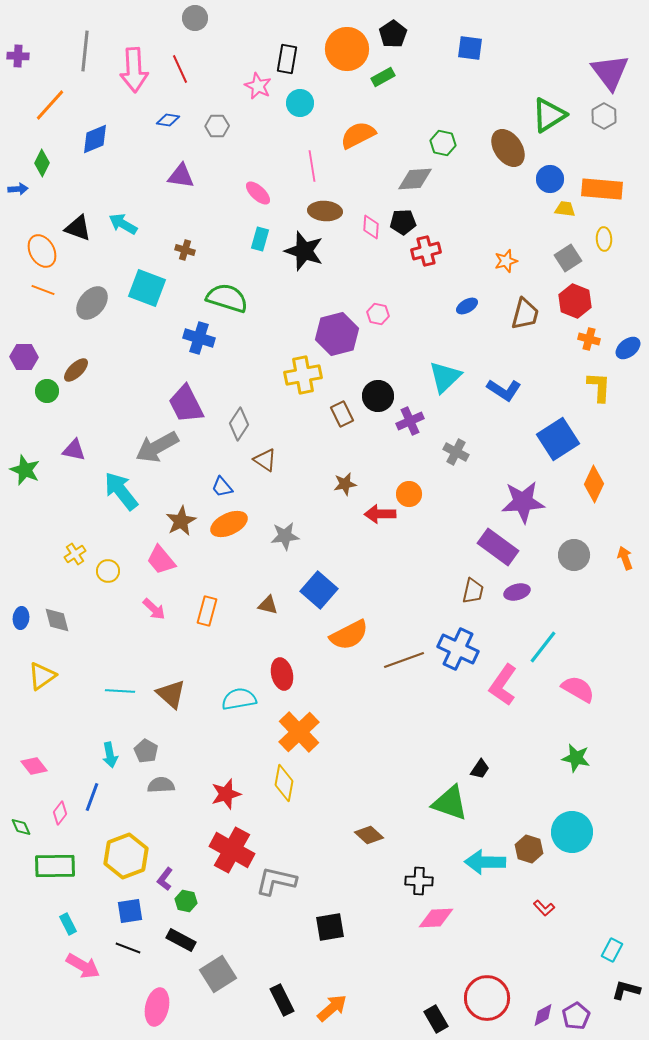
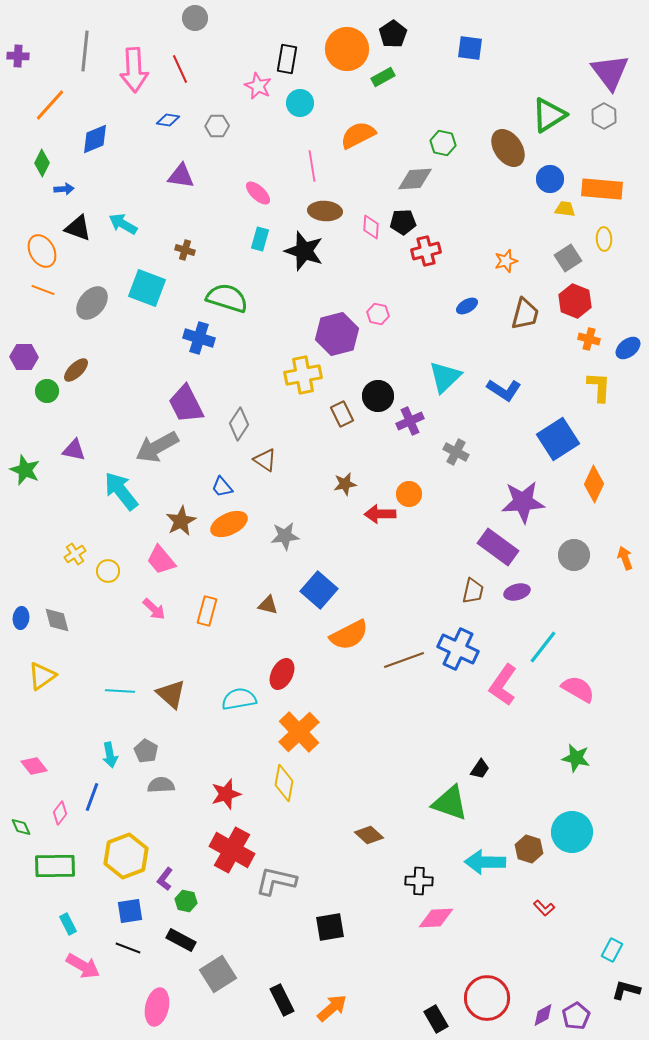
blue arrow at (18, 189): moved 46 px right
red ellipse at (282, 674): rotated 40 degrees clockwise
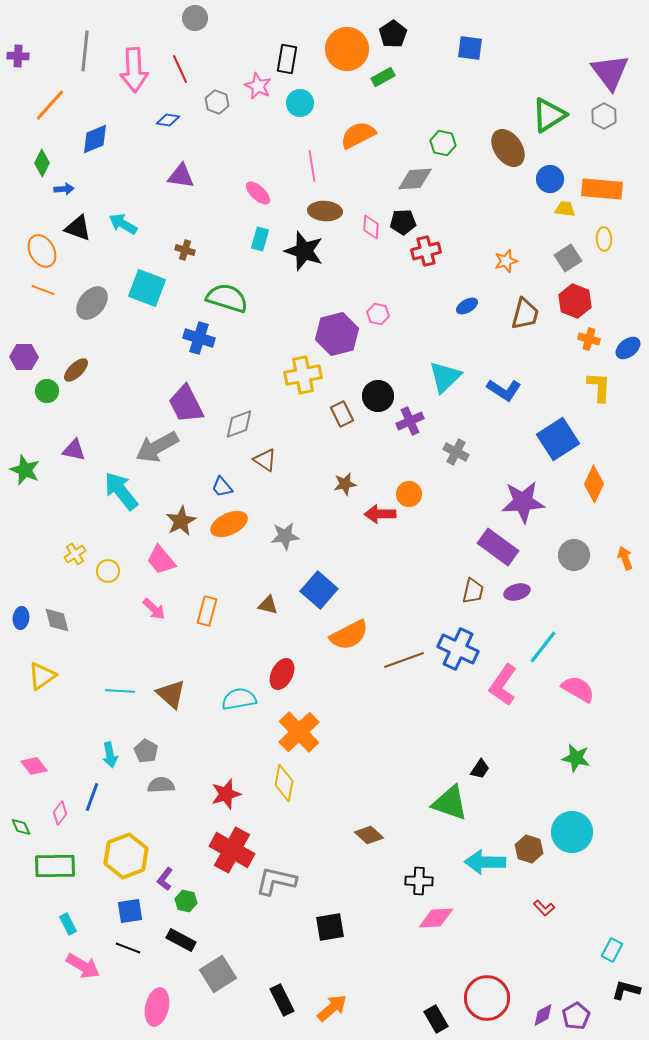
gray hexagon at (217, 126): moved 24 px up; rotated 20 degrees clockwise
gray diamond at (239, 424): rotated 36 degrees clockwise
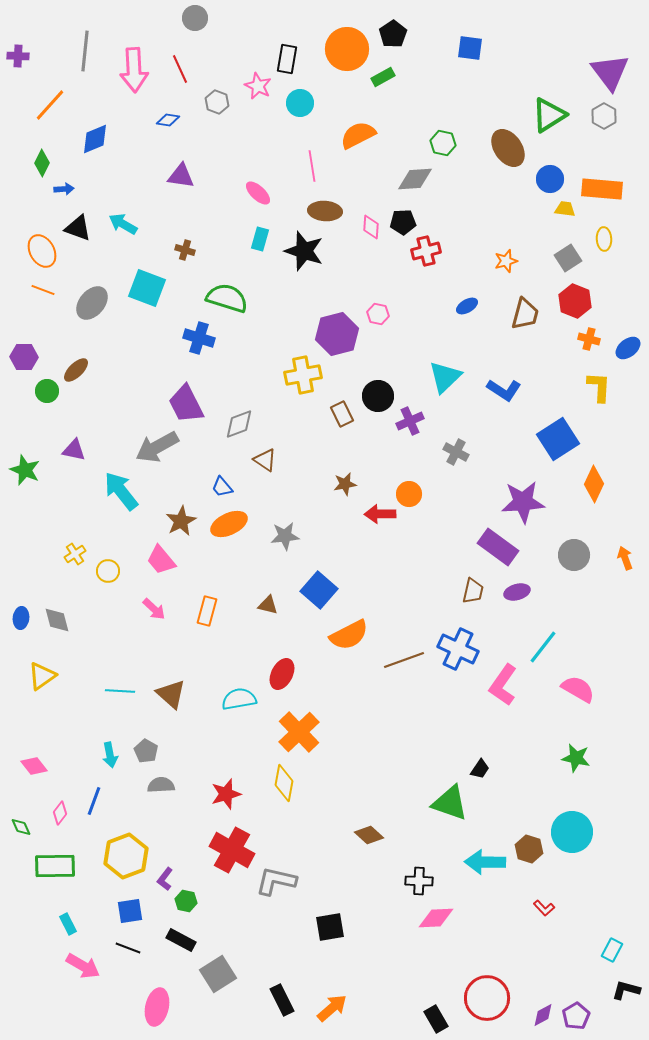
blue line at (92, 797): moved 2 px right, 4 px down
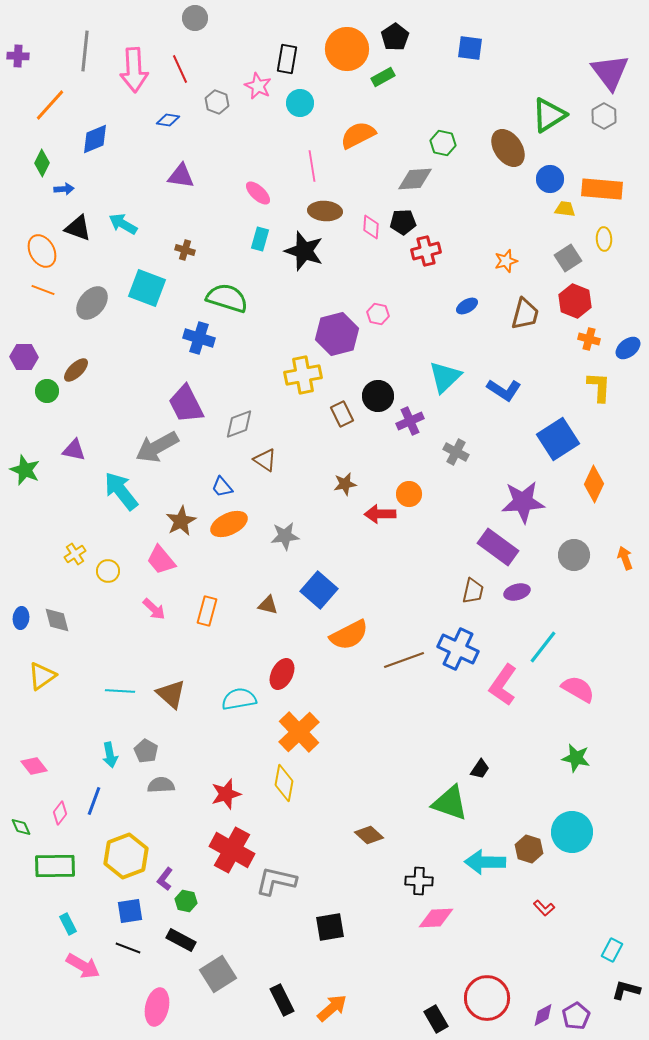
black pentagon at (393, 34): moved 2 px right, 3 px down
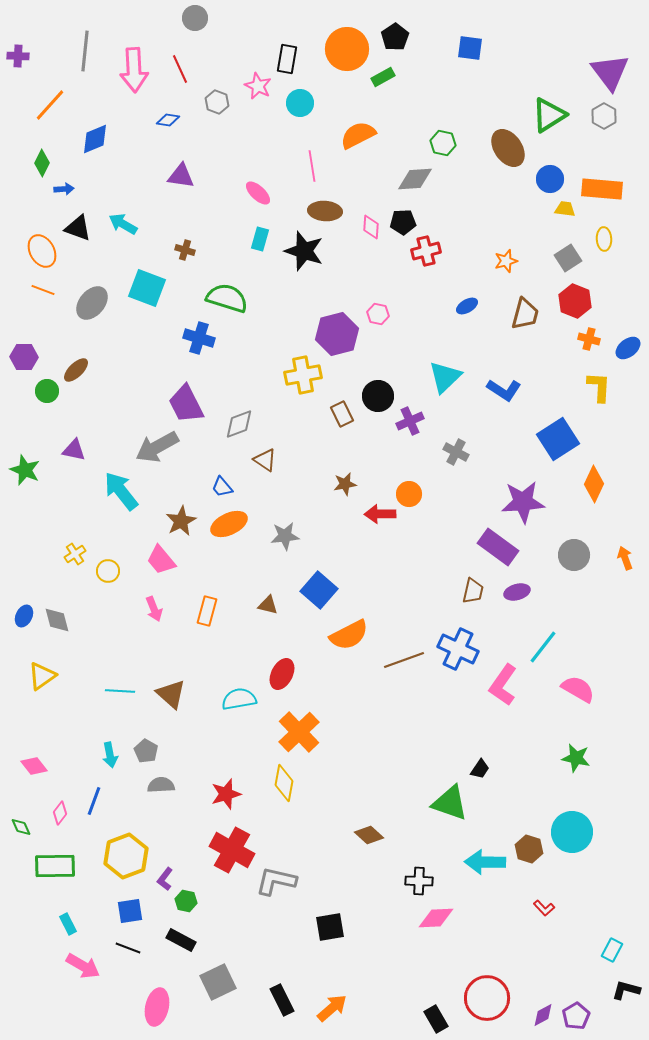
pink arrow at (154, 609): rotated 25 degrees clockwise
blue ellipse at (21, 618): moved 3 px right, 2 px up; rotated 20 degrees clockwise
gray square at (218, 974): moved 8 px down; rotated 6 degrees clockwise
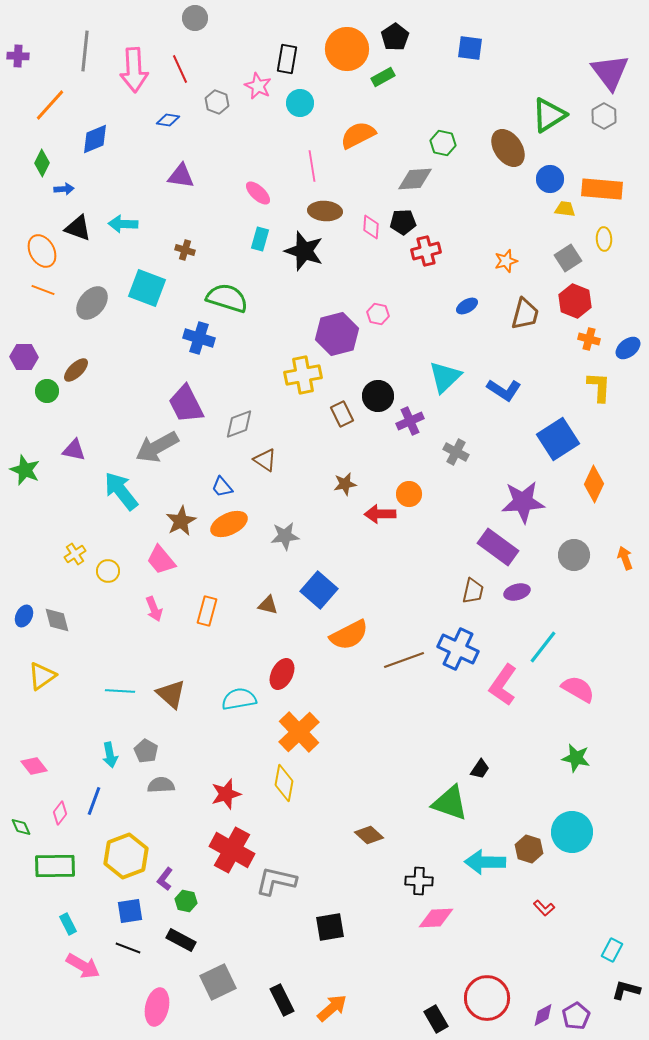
cyan arrow at (123, 224): rotated 28 degrees counterclockwise
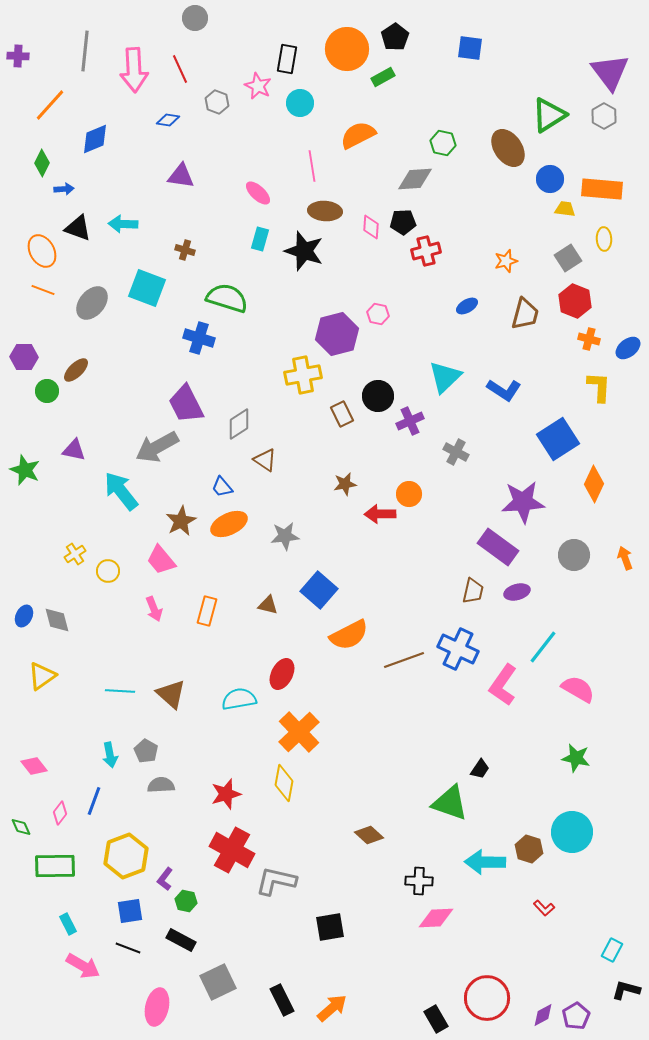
gray diamond at (239, 424): rotated 12 degrees counterclockwise
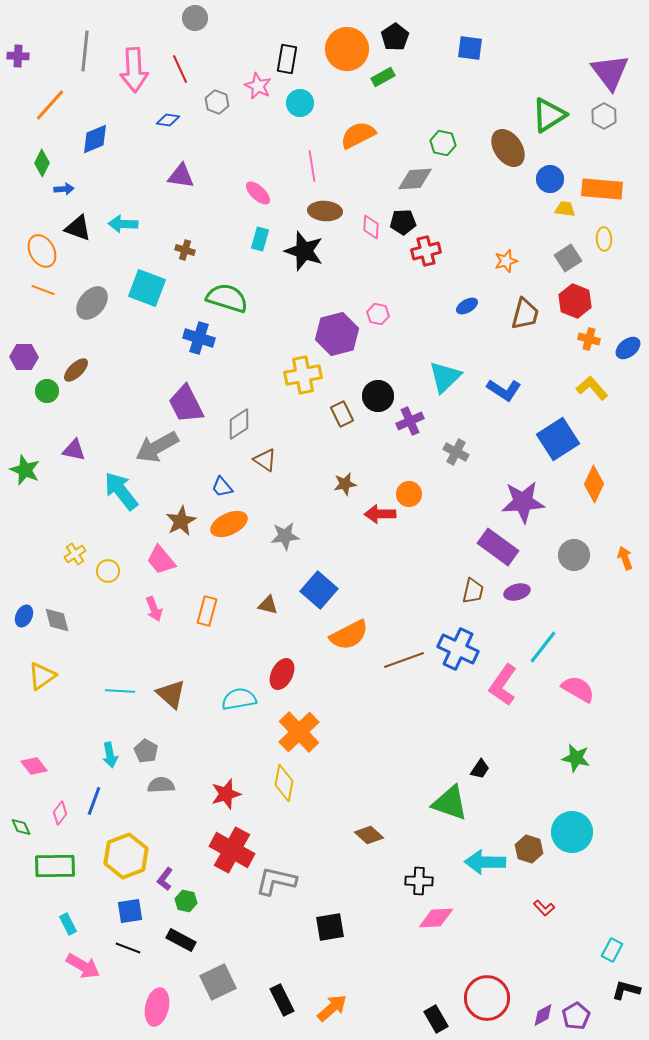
yellow L-shape at (599, 387): moved 7 px left, 1 px down; rotated 44 degrees counterclockwise
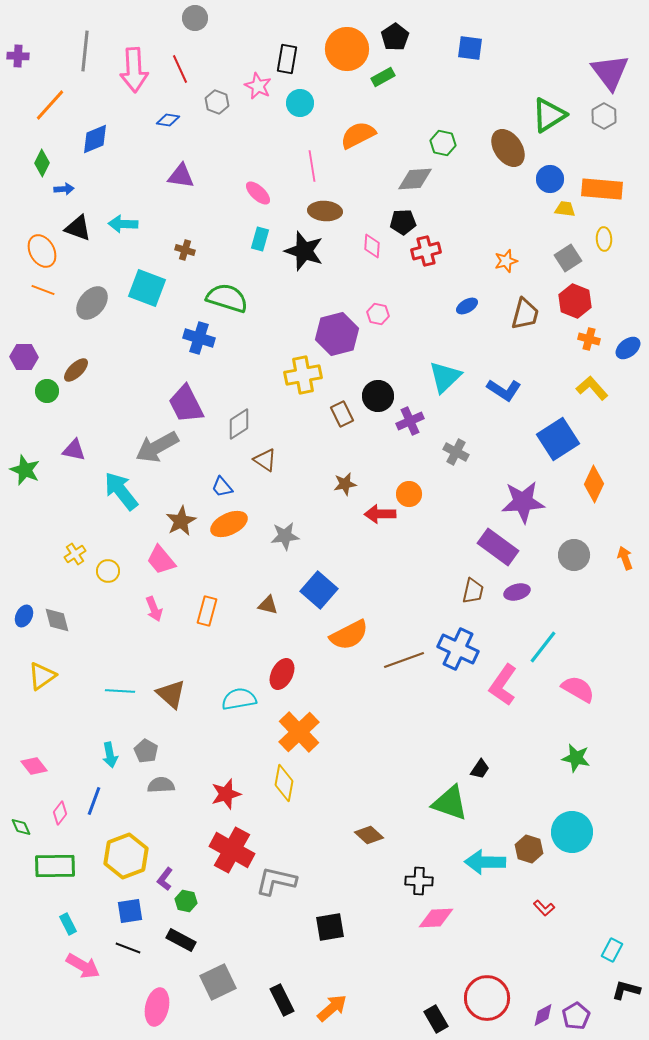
pink diamond at (371, 227): moved 1 px right, 19 px down
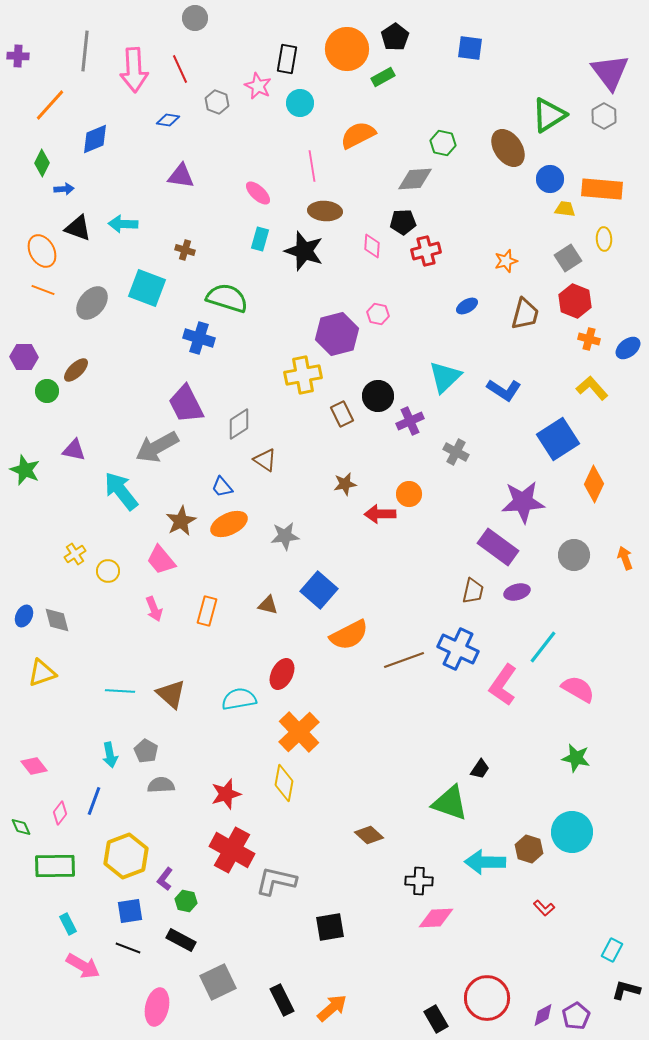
yellow triangle at (42, 676): moved 3 px up; rotated 16 degrees clockwise
